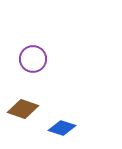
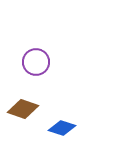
purple circle: moved 3 px right, 3 px down
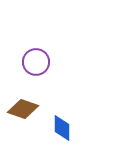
blue diamond: rotated 72 degrees clockwise
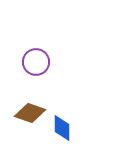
brown diamond: moved 7 px right, 4 px down
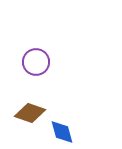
blue diamond: moved 4 px down; rotated 16 degrees counterclockwise
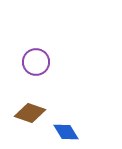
blue diamond: moved 4 px right; rotated 16 degrees counterclockwise
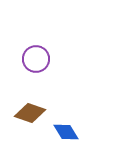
purple circle: moved 3 px up
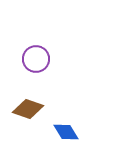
brown diamond: moved 2 px left, 4 px up
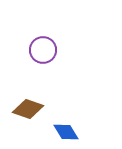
purple circle: moved 7 px right, 9 px up
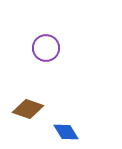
purple circle: moved 3 px right, 2 px up
